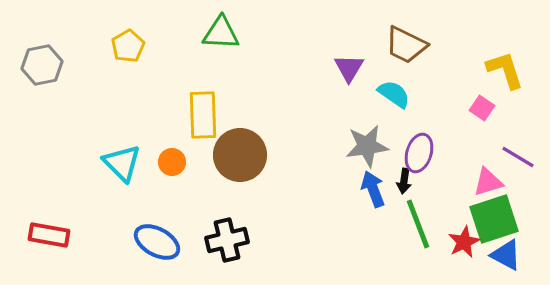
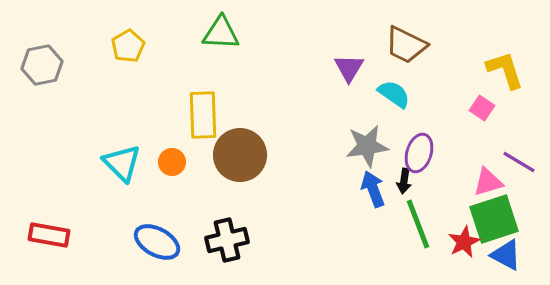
purple line: moved 1 px right, 5 px down
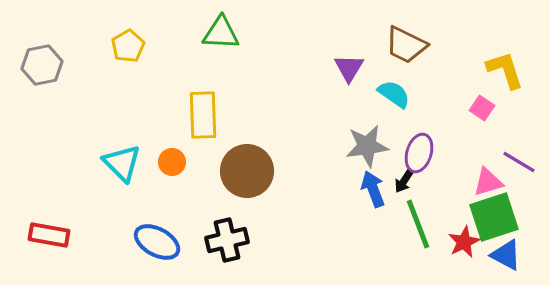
brown circle: moved 7 px right, 16 px down
black arrow: rotated 25 degrees clockwise
green square: moved 2 px up
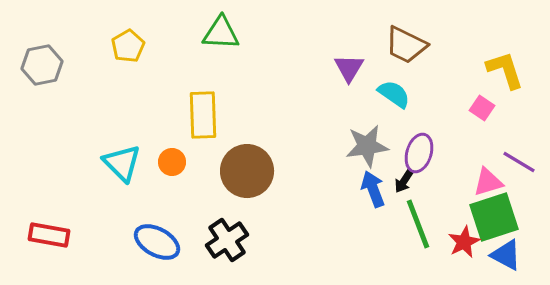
black cross: rotated 21 degrees counterclockwise
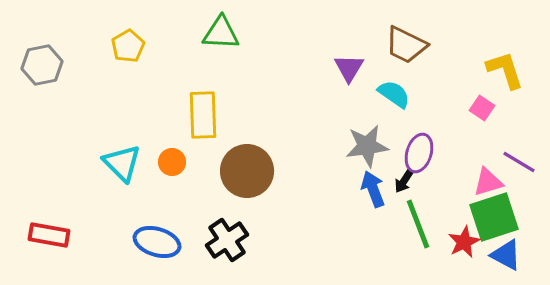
blue ellipse: rotated 12 degrees counterclockwise
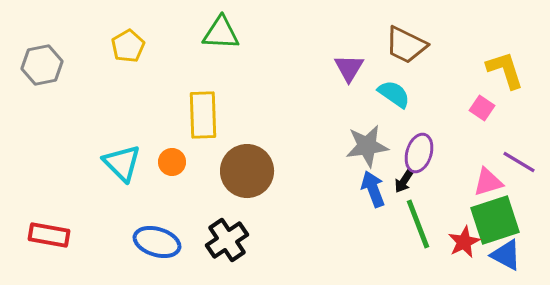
green square: moved 1 px right, 3 px down
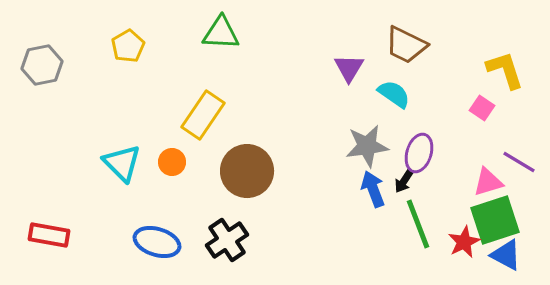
yellow rectangle: rotated 36 degrees clockwise
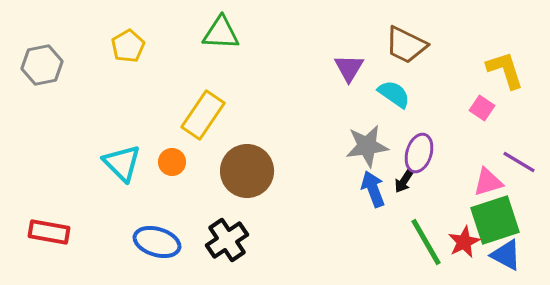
green line: moved 8 px right, 18 px down; rotated 9 degrees counterclockwise
red rectangle: moved 3 px up
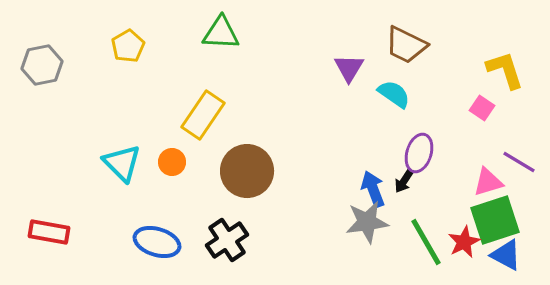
gray star: moved 76 px down
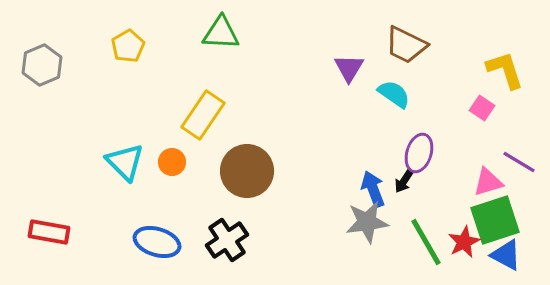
gray hexagon: rotated 12 degrees counterclockwise
cyan triangle: moved 3 px right, 1 px up
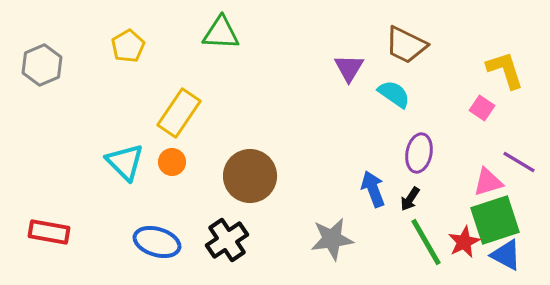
yellow rectangle: moved 24 px left, 2 px up
purple ellipse: rotated 6 degrees counterclockwise
brown circle: moved 3 px right, 5 px down
black arrow: moved 6 px right, 18 px down
gray star: moved 35 px left, 17 px down
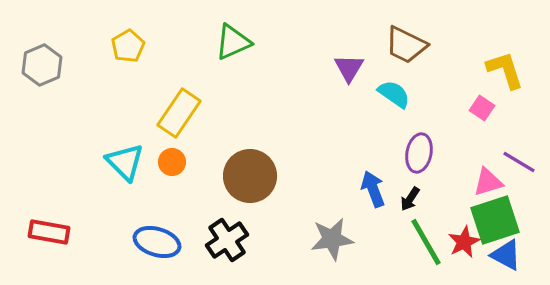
green triangle: moved 12 px right, 9 px down; rotated 27 degrees counterclockwise
